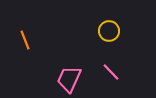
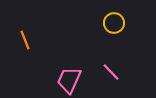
yellow circle: moved 5 px right, 8 px up
pink trapezoid: moved 1 px down
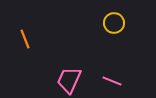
orange line: moved 1 px up
pink line: moved 1 px right, 9 px down; rotated 24 degrees counterclockwise
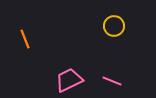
yellow circle: moved 3 px down
pink trapezoid: rotated 40 degrees clockwise
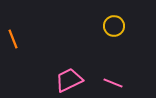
orange line: moved 12 px left
pink line: moved 1 px right, 2 px down
